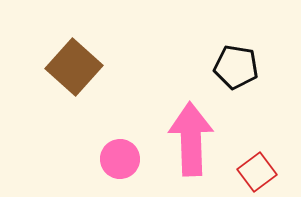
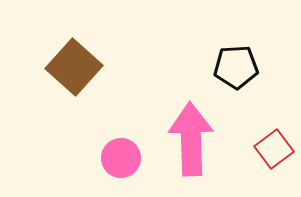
black pentagon: rotated 12 degrees counterclockwise
pink circle: moved 1 px right, 1 px up
red square: moved 17 px right, 23 px up
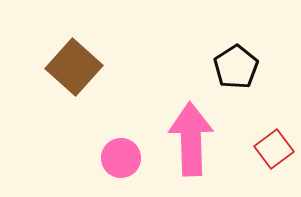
black pentagon: rotated 30 degrees counterclockwise
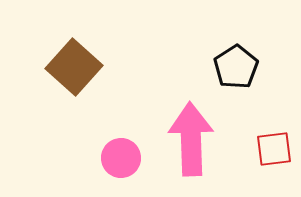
red square: rotated 30 degrees clockwise
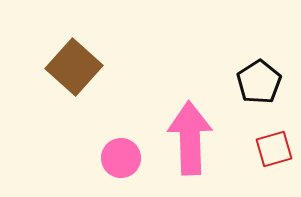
black pentagon: moved 23 px right, 15 px down
pink arrow: moved 1 px left, 1 px up
red square: rotated 9 degrees counterclockwise
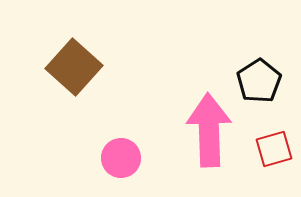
black pentagon: moved 1 px up
pink arrow: moved 19 px right, 8 px up
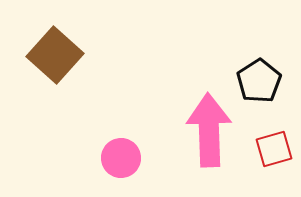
brown square: moved 19 px left, 12 px up
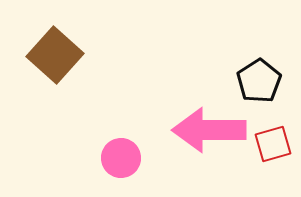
pink arrow: rotated 88 degrees counterclockwise
red square: moved 1 px left, 5 px up
